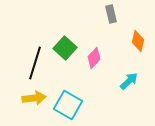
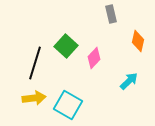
green square: moved 1 px right, 2 px up
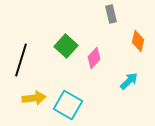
black line: moved 14 px left, 3 px up
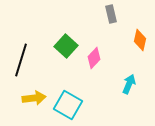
orange diamond: moved 2 px right, 1 px up
cyan arrow: moved 3 px down; rotated 24 degrees counterclockwise
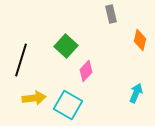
pink diamond: moved 8 px left, 13 px down
cyan arrow: moved 7 px right, 9 px down
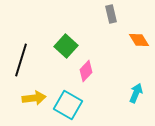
orange diamond: moved 1 px left; rotated 45 degrees counterclockwise
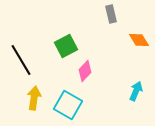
green square: rotated 20 degrees clockwise
black line: rotated 48 degrees counterclockwise
pink diamond: moved 1 px left
cyan arrow: moved 2 px up
yellow arrow: rotated 75 degrees counterclockwise
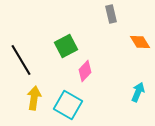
orange diamond: moved 1 px right, 2 px down
cyan arrow: moved 2 px right, 1 px down
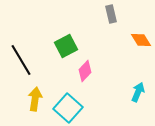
orange diamond: moved 1 px right, 2 px up
yellow arrow: moved 1 px right, 1 px down
cyan square: moved 3 px down; rotated 12 degrees clockwise
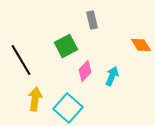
gray rectangle: moved 19 px left, 6 px down
orange diamond: moved 5 px down
cyan arrow: moved 26 px left, 16 px up
